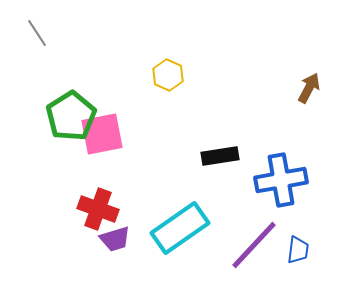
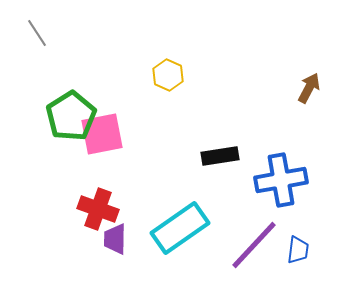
purple trapezoid: rotated 108 degrees clockwise
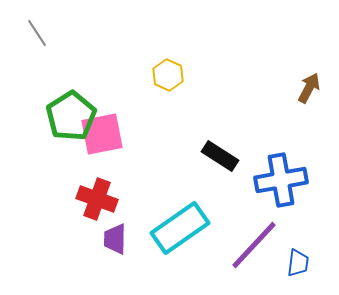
black rectangle: rotated 42 degrees clockwise
red cross: moved 1 px left, 10 px up
blue trapezoid: moved 13 px down
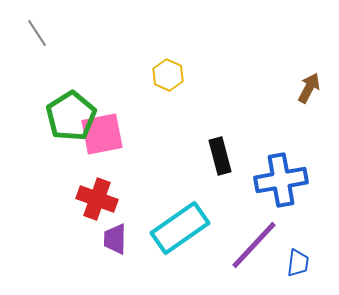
black rectangle: rotated 42 degrees clockwise
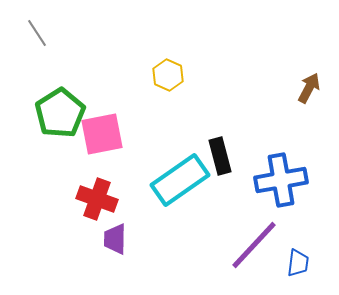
green pentagon: moved 11 px left, 3 px up
cyan rectangle: moved 48 px up
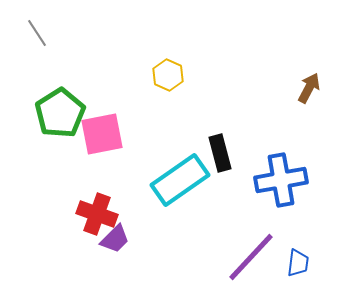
black rectangle: moved 3 px up
red cross: moved 15 px down
purple trapezoid: rotated 136 degrees counterclockwise
purple line: moved 3 px left, 12 px down
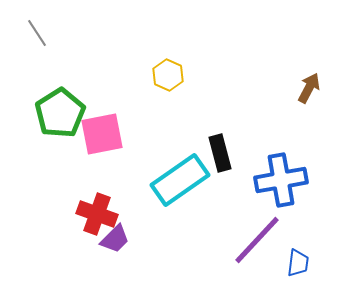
purple line: moved 6 px right, 17 px up
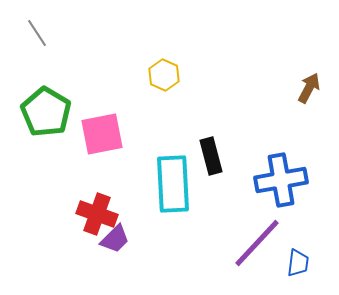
yellow hexagon: moved 4 px left
green pentagon: moved 14 px left, 1 px up; rotated 9 degrees counterclockwise
black rectangle: moved 9 px left, 3 px down
cyan rectangle: moved 7 px left, 4 px down; rotated 58 degrees counterclockwise
purple line: moved 3 px down
